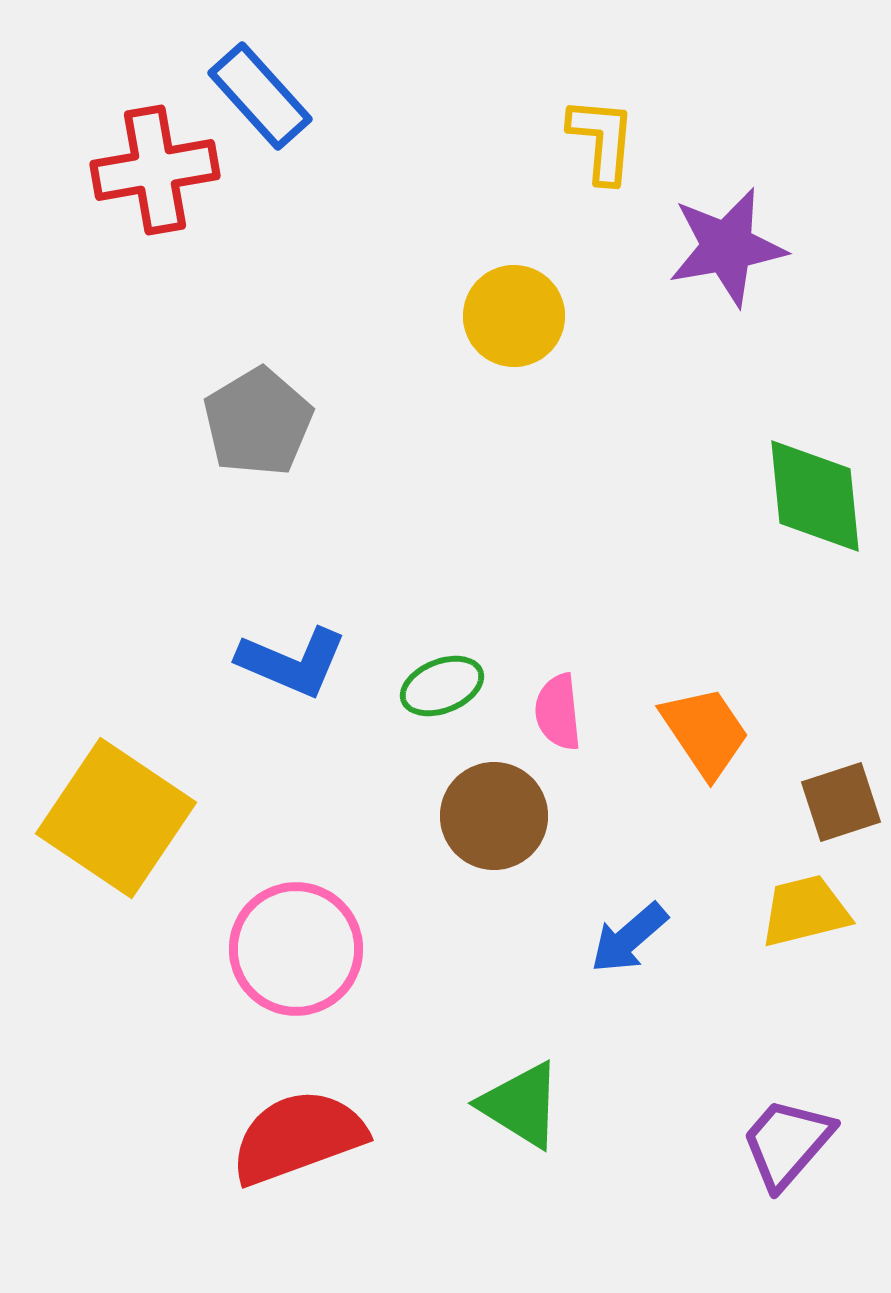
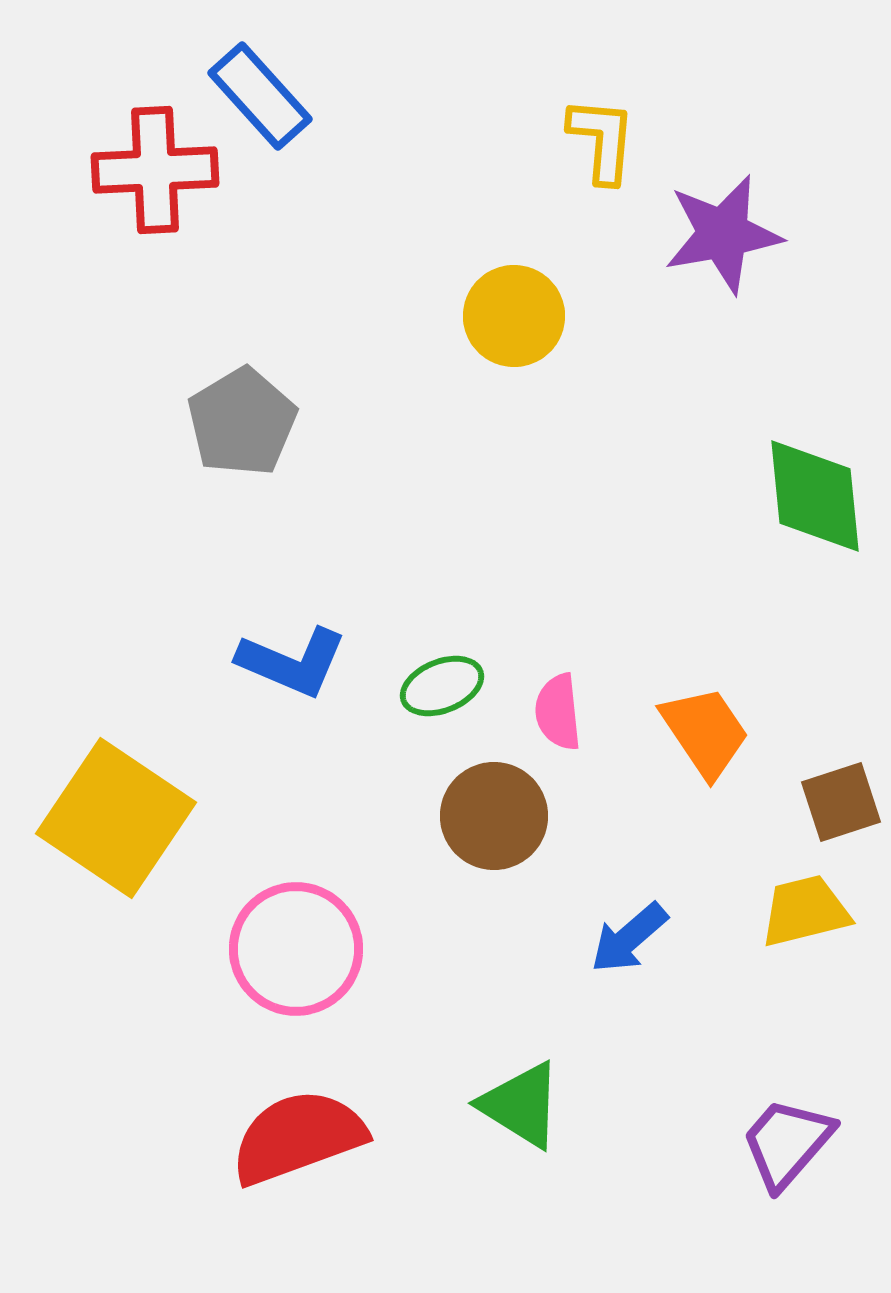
red cross: rotated 7 degrees clockwise
purple star: moved 4 px left, 13 px up
gray pentagon: moved 16 px left
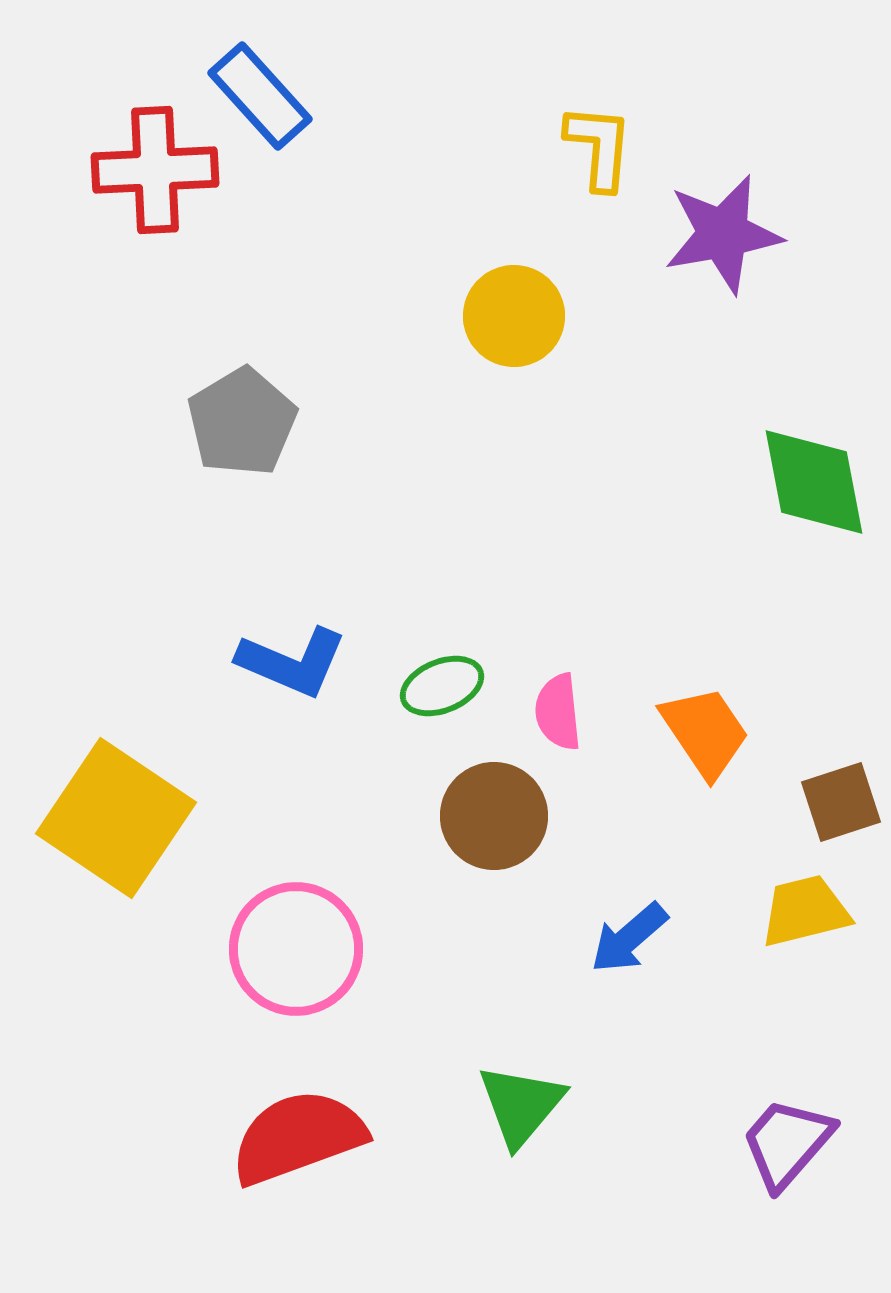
yellow L-shape: moved 3 px left, 7 px down
green diamond: moved 1 px left, 14 px up; rotated 5 degrees counterclockwise
green triangle: rotated 38 degrees clockwise
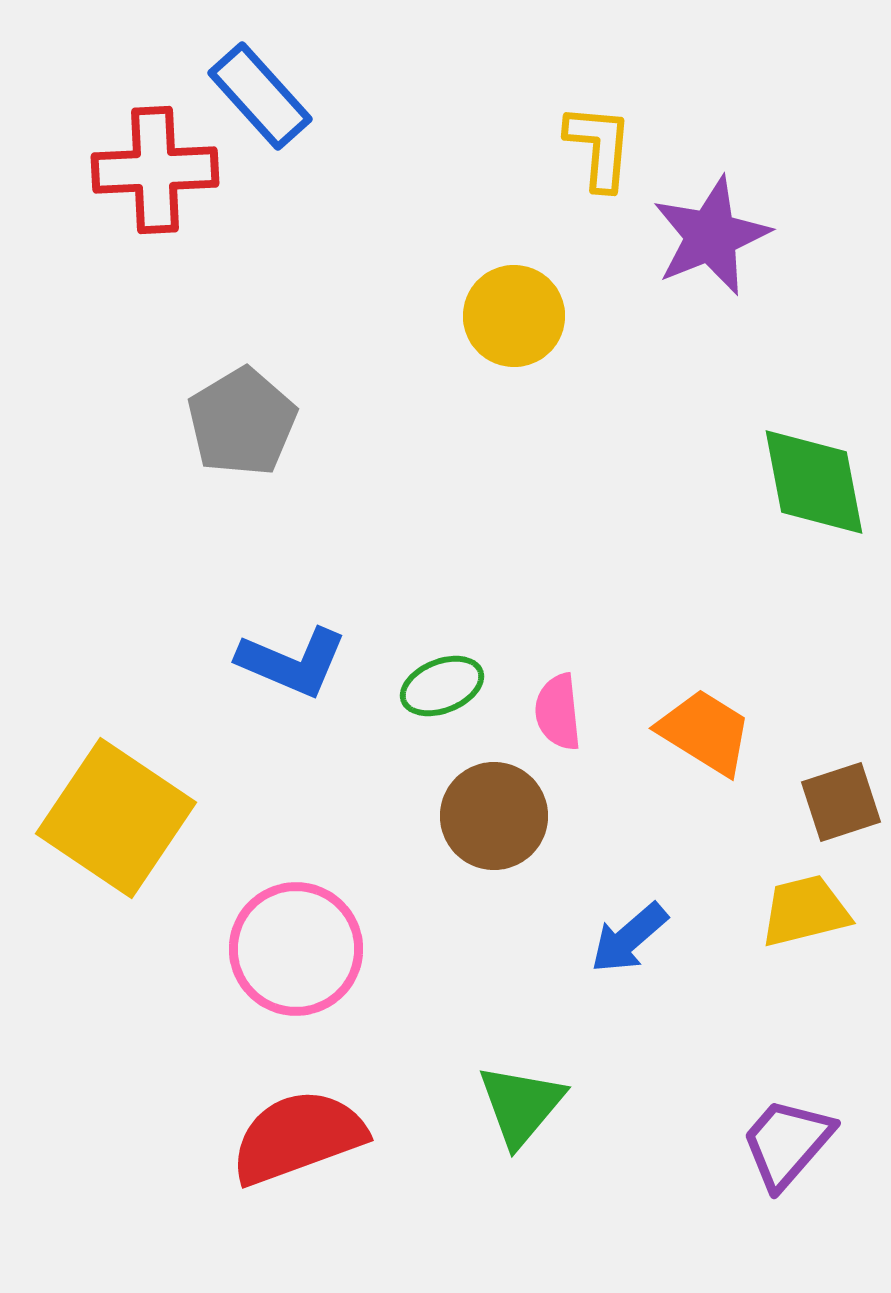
purple star: moved 12 px left, 2 px down; rotated 12 degrees counterclockwise
orange trapezoid: rotated 24 degrees counterclockwise
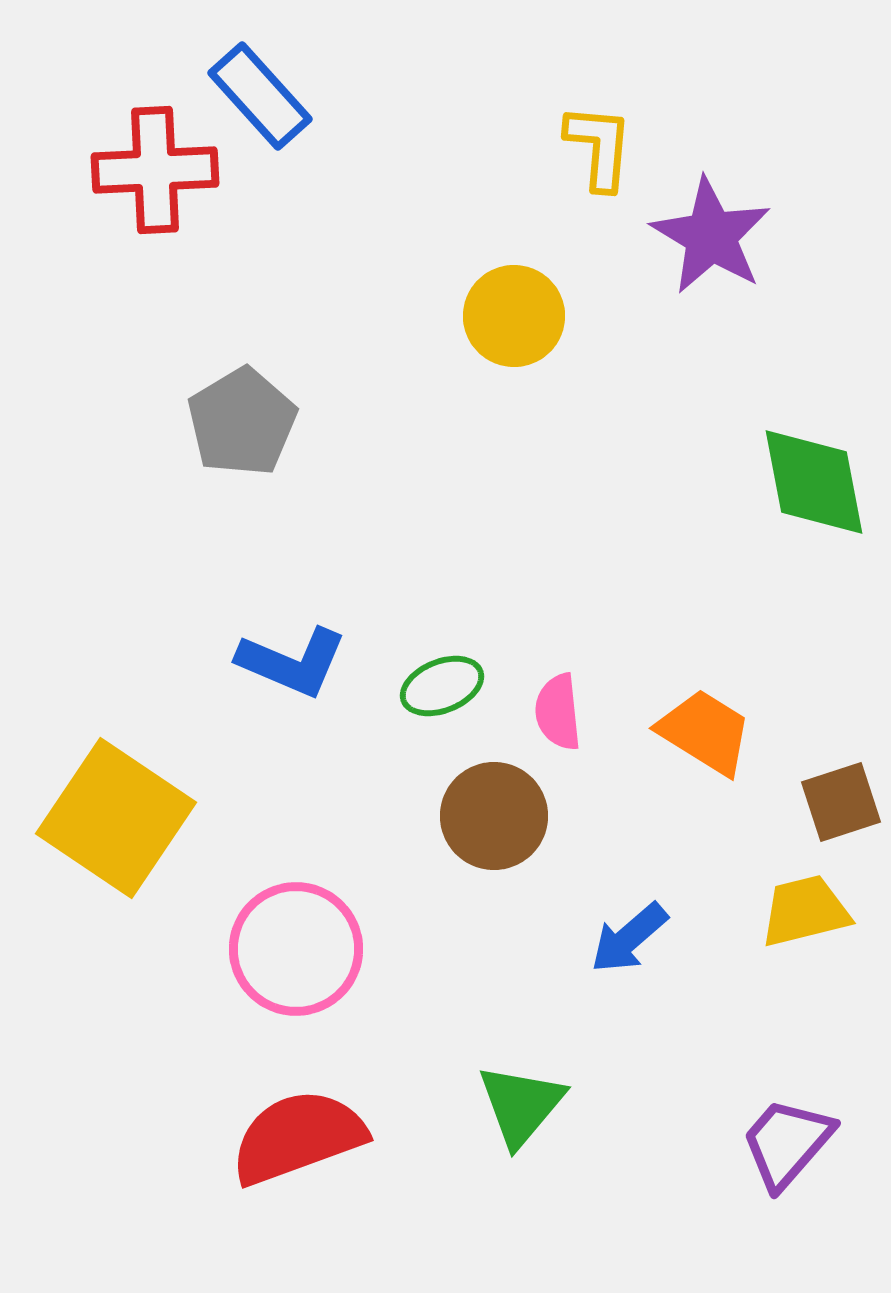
purple star: rotated 19 degrees counterclockwise
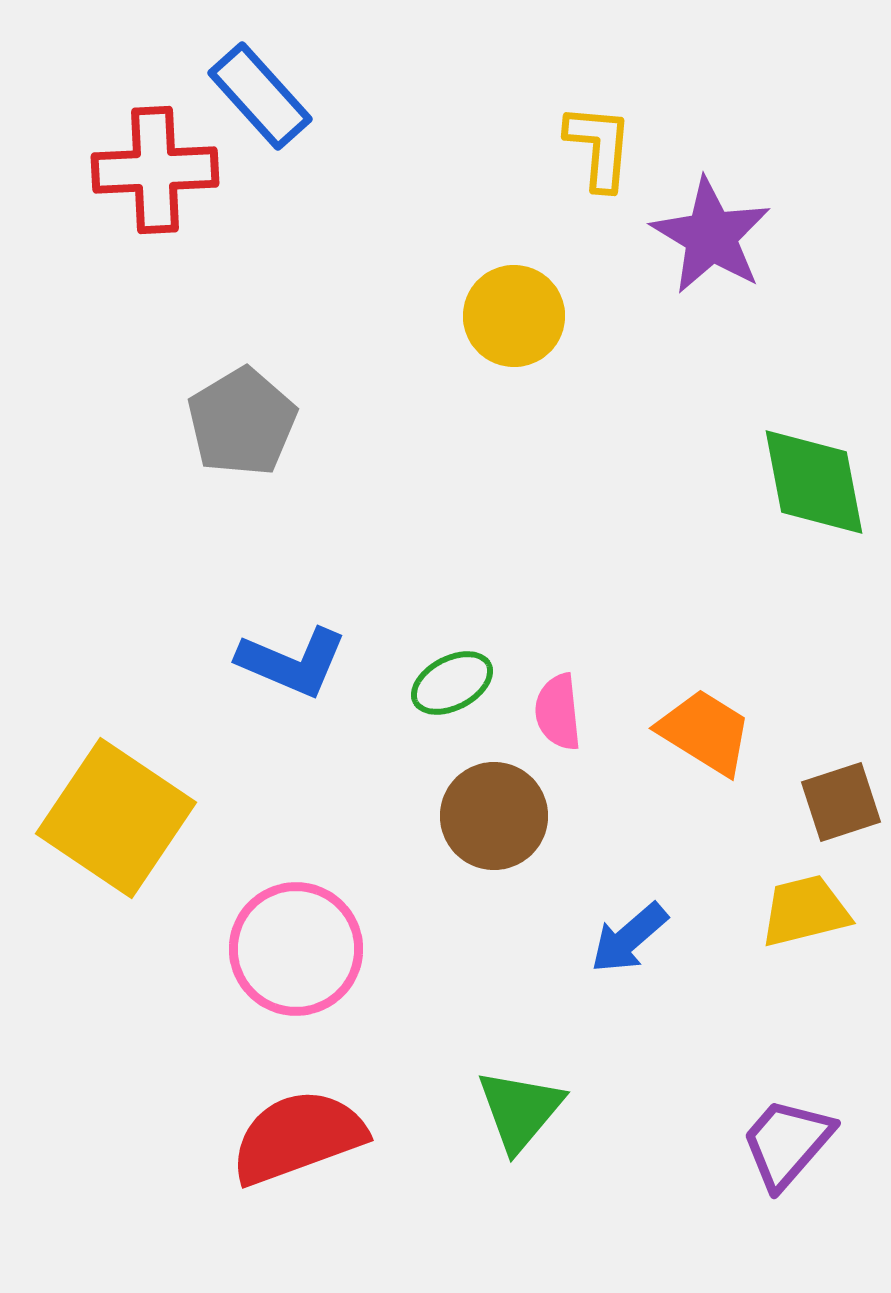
green ellipse: moved 10 px right, 3 px up; rotated 6 degrees counterclockwise
green triangle: moved 1 px left, 5 px down
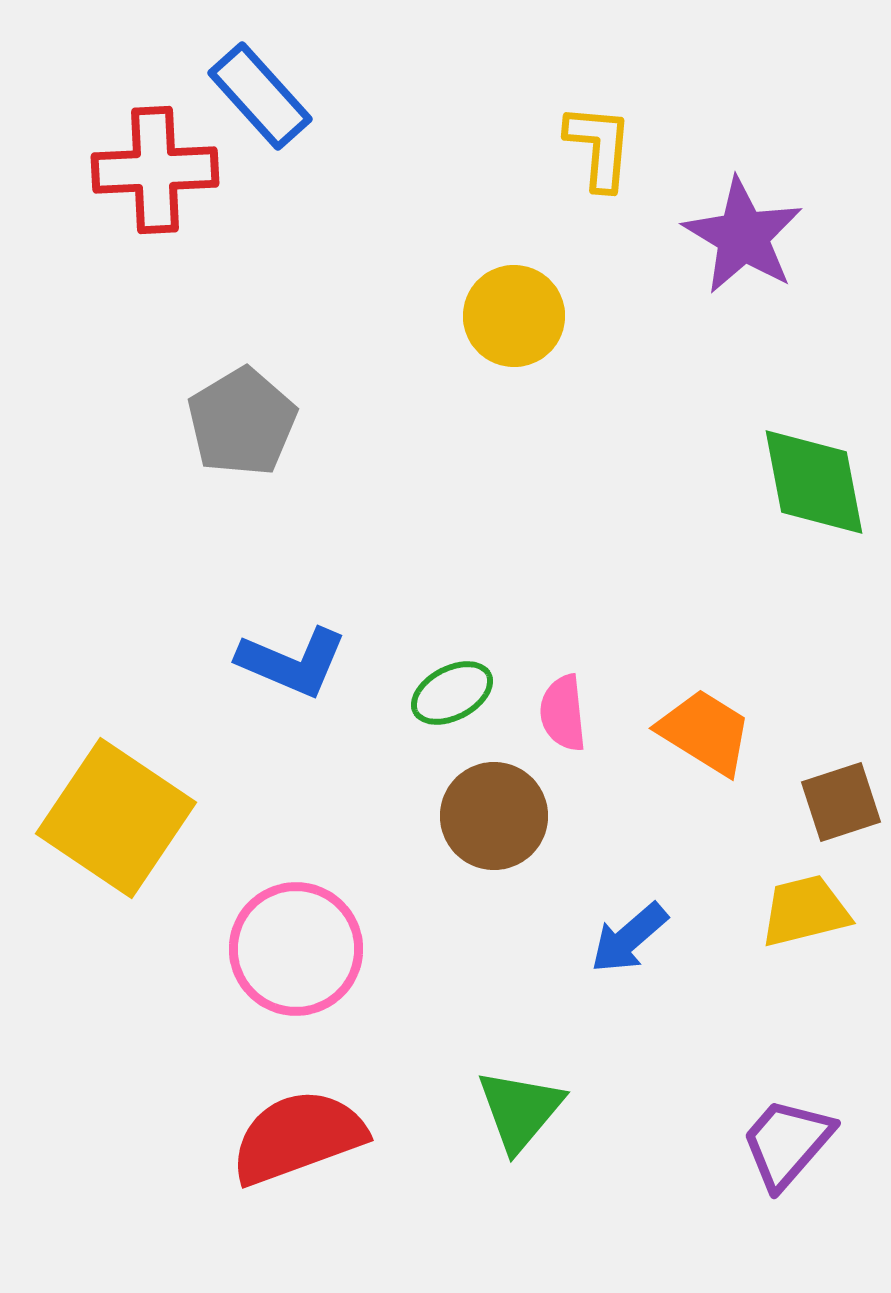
purple star: moved 32 px right
green ellipse: moved 10 px down
pink semicircle: moved 5 px right, 1 px down
